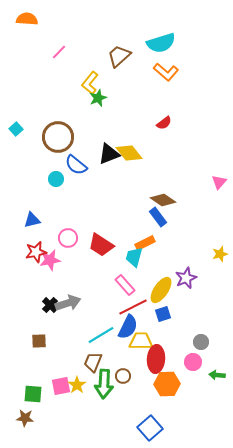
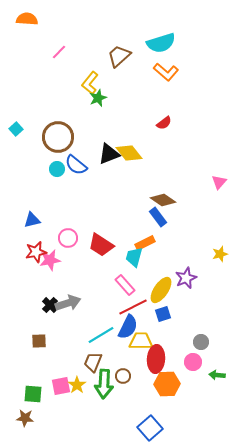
cyan circle at (56, 179): moved 1 px right, 10 px up
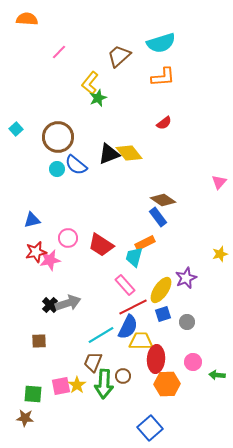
orange L-shape at (166, 72): moved 3 px left, 5 px down; rotated 45 degrees counterclockwise
gray circle at (201, 342): moved 14 px left, 20 px up
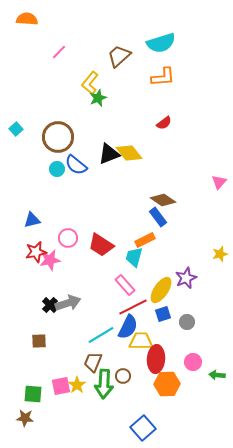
orange rectangle at (145, 243): moved 3 px up
blue square at (150, 428): moved 7 px left
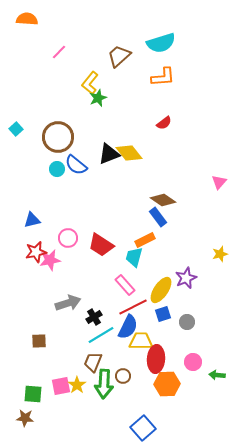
black cross at (50, 305): moved 44 px right, 12 px down; rotated 14 degrees clockwise
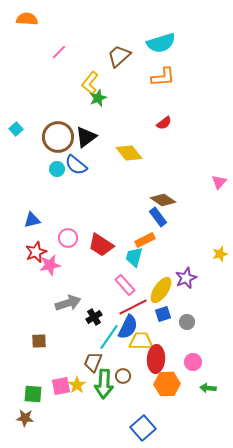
black triangle at (109, 154): moved 23 px left, 17 px up; rotated 15 degrees counterclockwise
red star at (36, 252): rotated 10 degrees counterclockwise
pink star at (50, 260): moved 5 px down
cyan line at (101, 335): moved 8 px right, 2 px down; rotated 24 degrees counterclockwise
green arrow at (217, 375): moved 9 px left, 13 px down
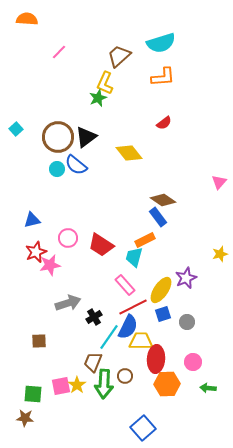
yellow L-shape at (90, 83): moved 15 px right; rotated 15 degrees counterclockwise
brown circle at (123, 376): moved 2 px right
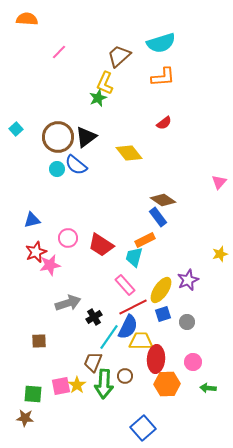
purple star at (186, 278): moved 2 px right, 2 px down
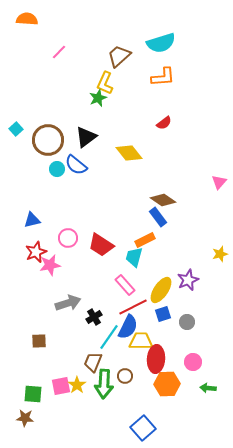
brown circle at (58, 137): moved 10 px left, 3 px down
